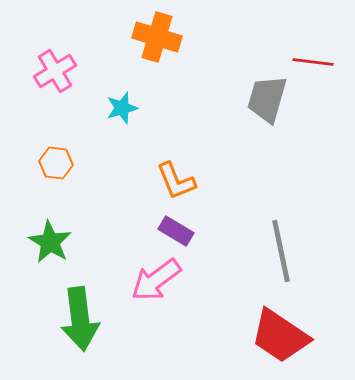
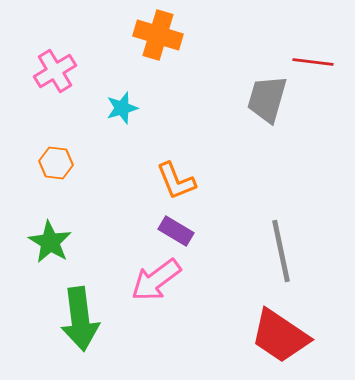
orange cross: moved 1 px right, 2 px up
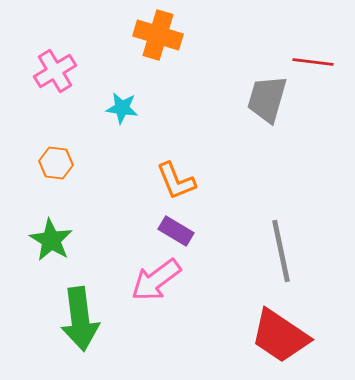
cyan star: rotated 24 degrees clockwise
green star: moved 1 px right, 2 px up
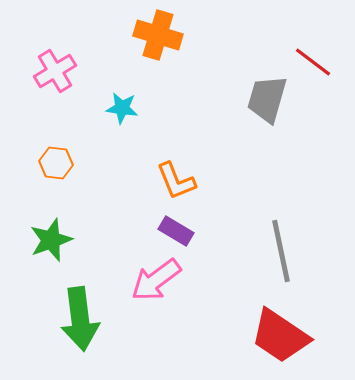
red line: rotated 30 degrees clockwise
green star: rotated 21 degrees clockwise
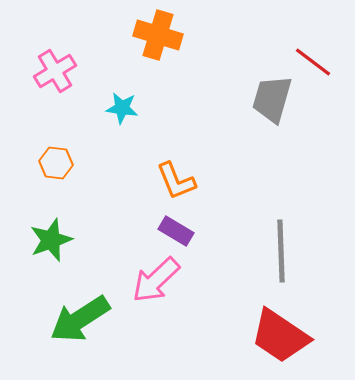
gray trapezoid: moved 5 px right
gray line: rotated 10 degrees clockwise
pink arrow: rotated 6 degrees counterclockwise
green arrow: rotated 64 degrees clockwise
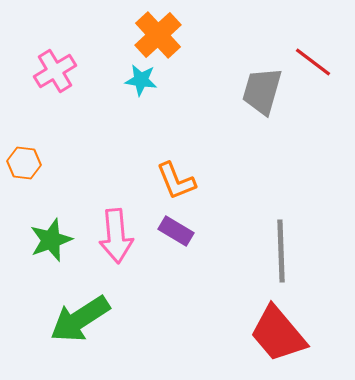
orange cross: rotated 30 degrees clockwise
gray trapezoid: moved 10 px left, 8 px up
cyan star: moved 19 px right, 28 px up
orange hexagon: moved 32 px left
pink arrow: moved 40 px left, 44 px up; rotated 52 degrees counterclockwise
red trapezoid: moved 2 px left, 2 px up; rotated 16 degrees clockwise
